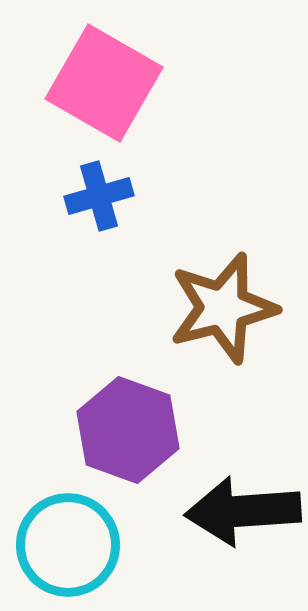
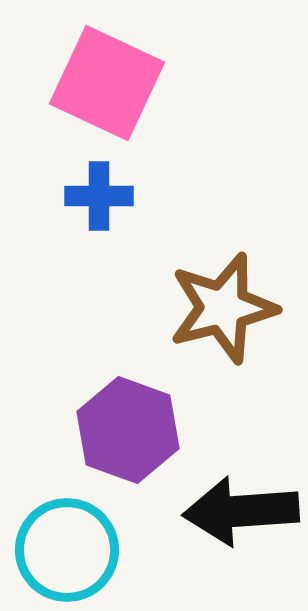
pink square: moved 3 px right; rotated 5 degrees counterclockwise
blue cross: rotated 16 degrees clockwise
black arrow: moved 2 px left
cyan circle: moved 1 px left, 5 px down
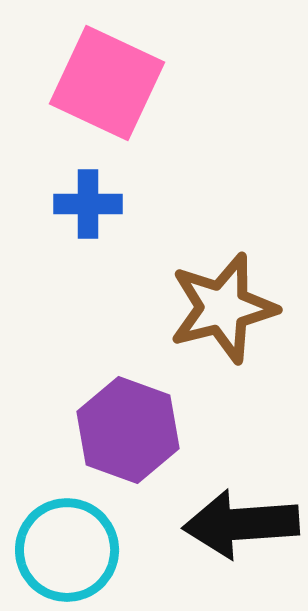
blue cross: moved 11 px left, 8 px down
black arrow: moved 13 px down
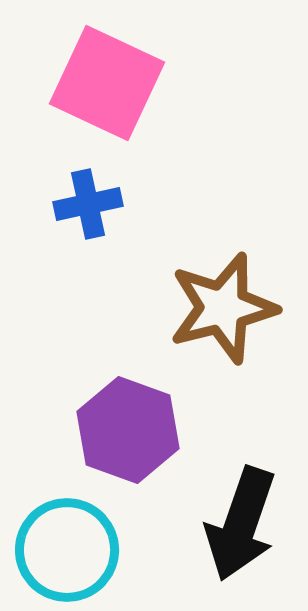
blue cross: rotated 12 degrees counterclockwise
black arrow: rotated 67 degrees counterclockwise
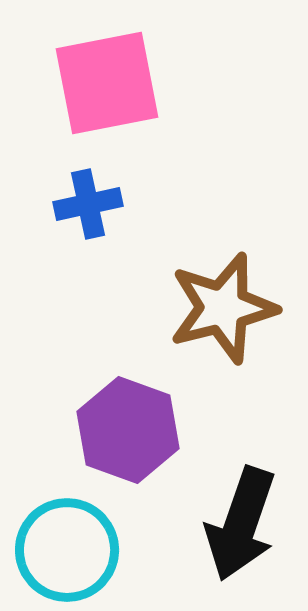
pink square: rotated 36 degrees counterclockwise
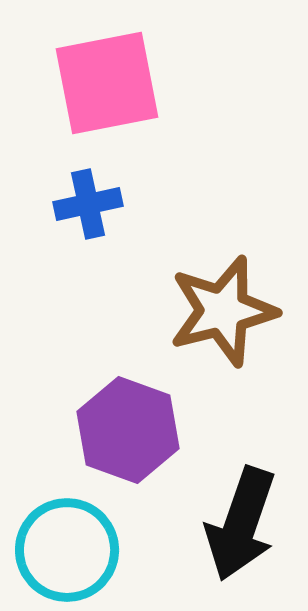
brown star: moved 3 px down
